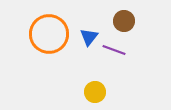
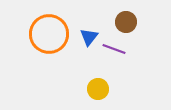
brown circle: moved 2 px right, 1 px down
purple line: moved 1 px up
yellow circle: moved 3 px right, 3 px up
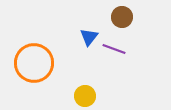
brown circle: moved 4 px left, 5 px up
orange circle: moved 15 px left, 29 px down
yellow circle: moved 13 px left, 7 px down
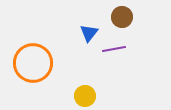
blue triangle: moved 4 px up
purple line: rotated 30 degrees counterclockwise
orange circle: moved 1 px left
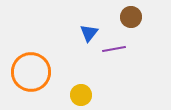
brown circle: moved 9 px right
orange circle: moved 2 px left, 9 px down
yellow circle: moved 4 px left, 1 px up
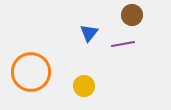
brown circle: moved 1 px right, 2 px up
purple line: moved 9 px right, 5 px up
yellow circle: moved 3 px right, 9 px up
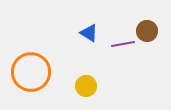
brown circle: moved 15 px right, 16 px down
blue triangle: rotated 36 degrees counterclockwise
yellow circle: moved 2 px right
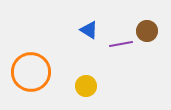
blue triangle: moved 3 px up
purple line: moved 2 px left
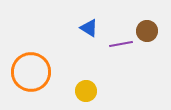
blue triangle: moved 2 px up
yellow circle: moved 5 px down
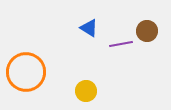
orange circle: moved 5 px left
